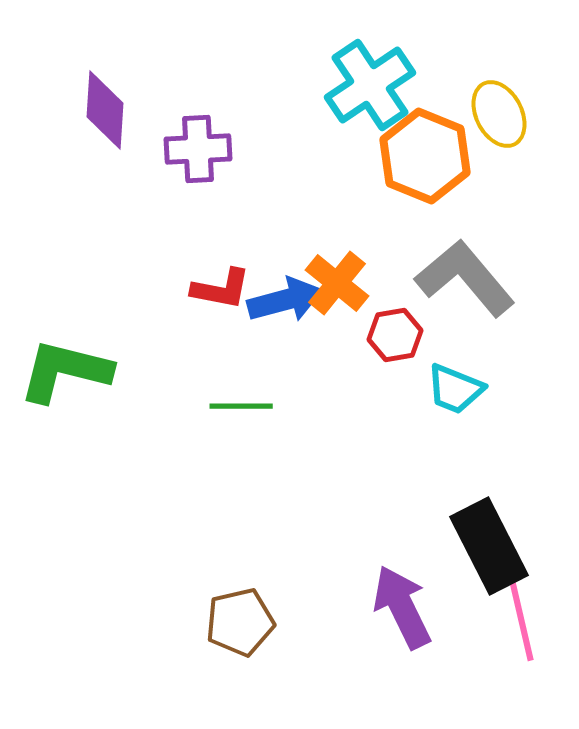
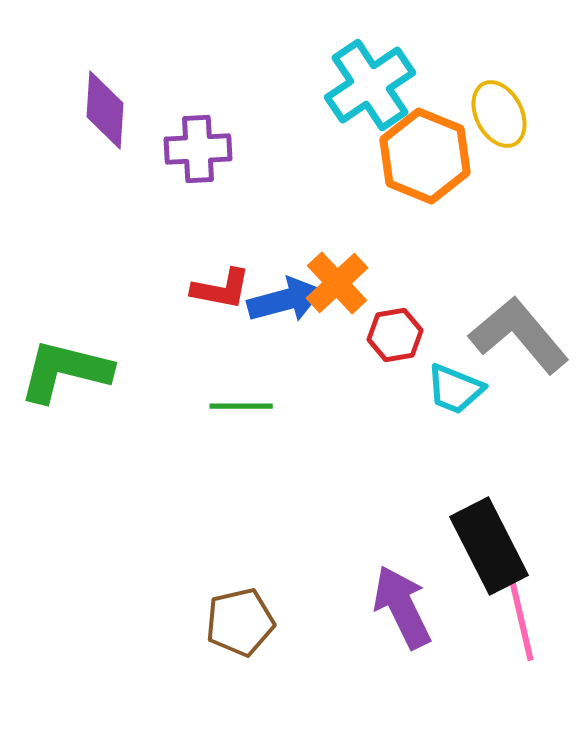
gray L-shape: moved 54 px right, 57 px down
orange cross: rotated 8 degrees clockwise
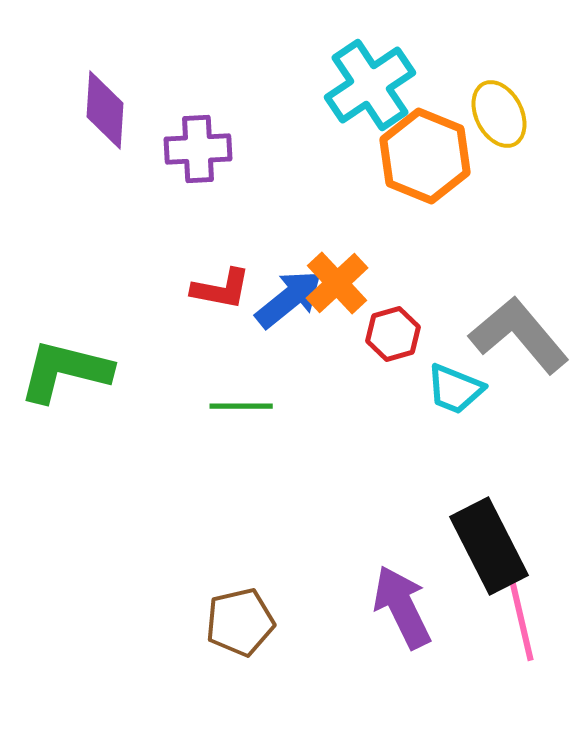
blue arrow: moved 4 px right, 1 px up; rotated 24 degrees counterclockwise
red hexagon: moved 2 px left, 1 px up; rotated 6 degrees counterclockwise
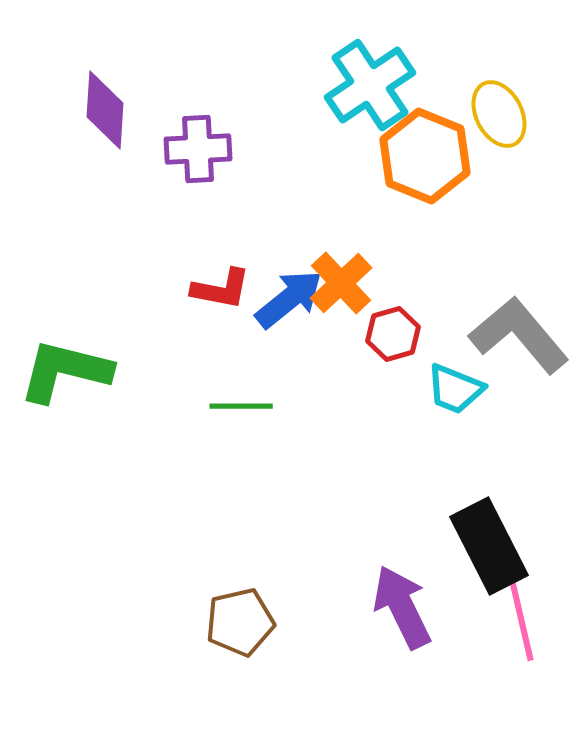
orange cross: moved 4 px right
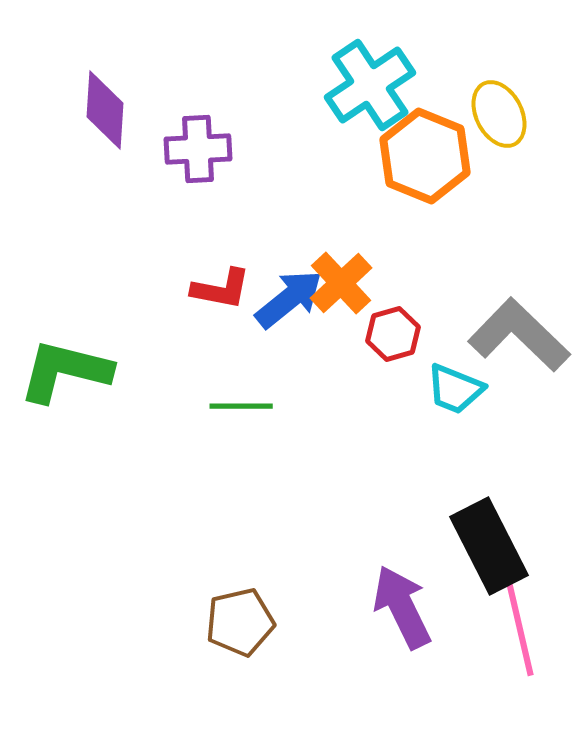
gray L-shape: rotated 6 degrees counterclockwise
pink line: moved 15 px down
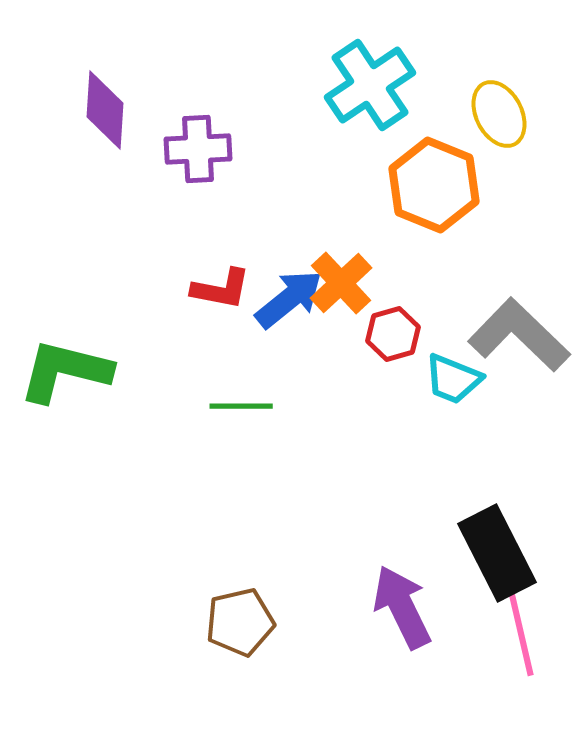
orange hexagon: moved 9 px right, 29 px down
cyan trapezoid: moved 2 px left, 10 px up
black rectangle: moved 8 px right, 7 px down
